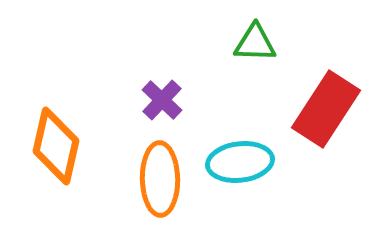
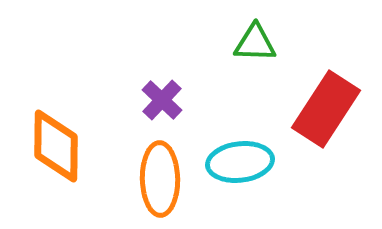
orange diamond: rotated 12 degrees counterclockwise
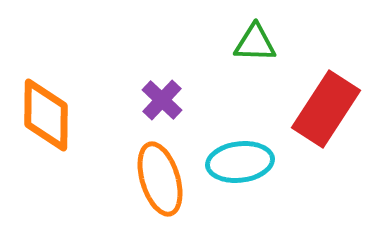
orange diamond: moved 10 px left, 31 px up
orange ellipse: rotated 16 degrees counterclockwise
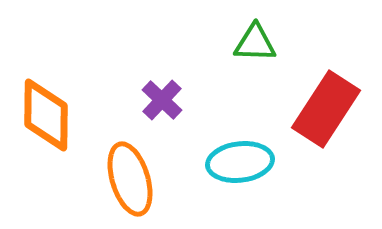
orange ellipse: moved 30 px left
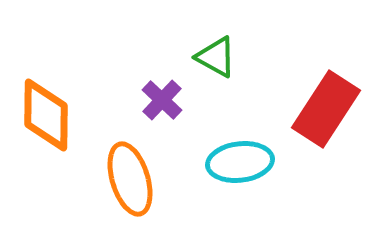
green triangle: moved 39 px left, 14 px down; rotated 27 degrees clockwise
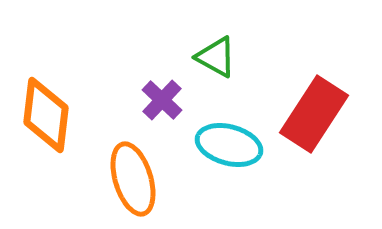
red rectangle: moved 12 px left, 5 px down
orange diamond: rotated 6 degrees clockwise
cyan ellipse: moved 11 px left, 17 px up; rotated 22 degrees clockwise
orange ellipse: moved 3 px right
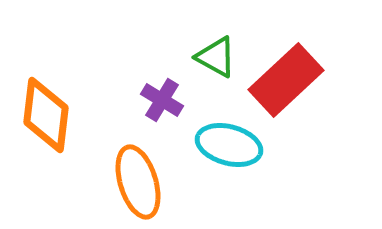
purple cross: rotated 12 degrees counterclockwise
red rectangle: moved 28 px left, 34 px up; rotated 14 degrees clockwise
orange ellipse: moved 5 px right, 3 px down
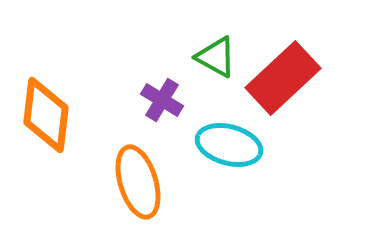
red rectangle: moved 3 px left, 2 px up
